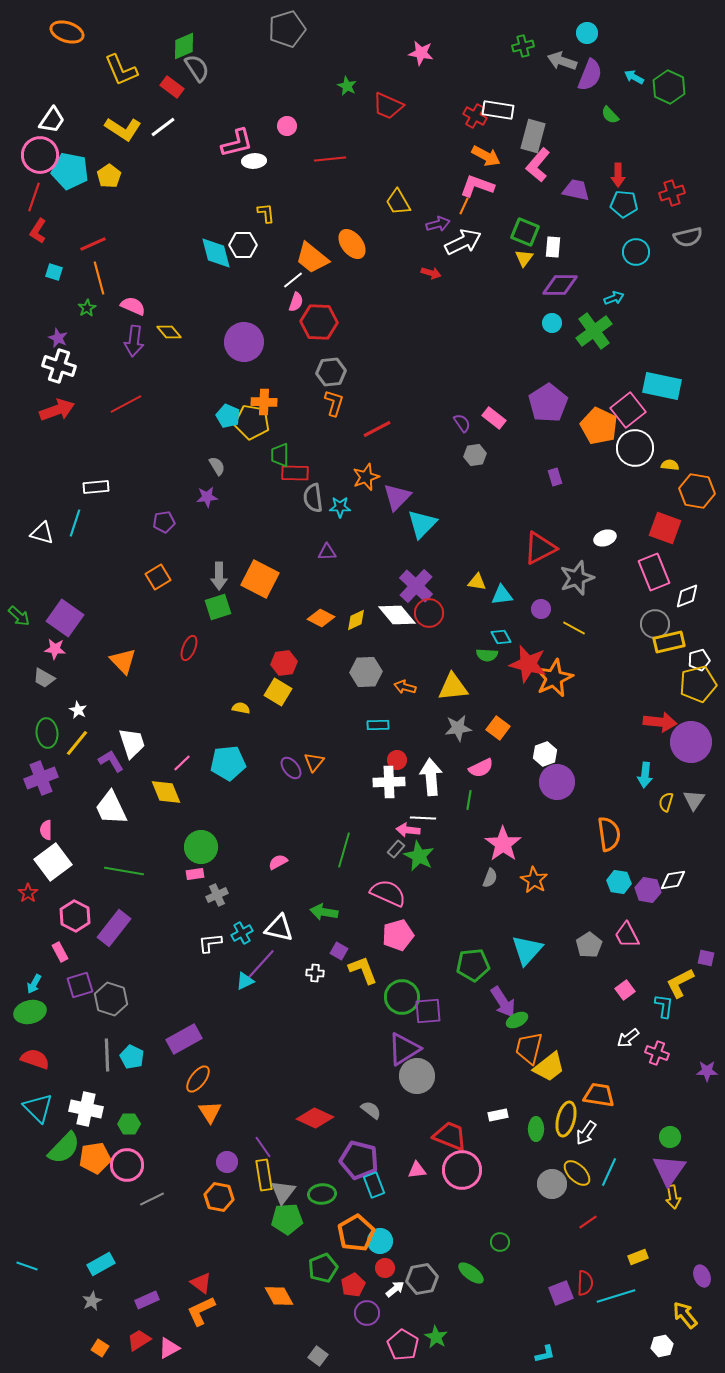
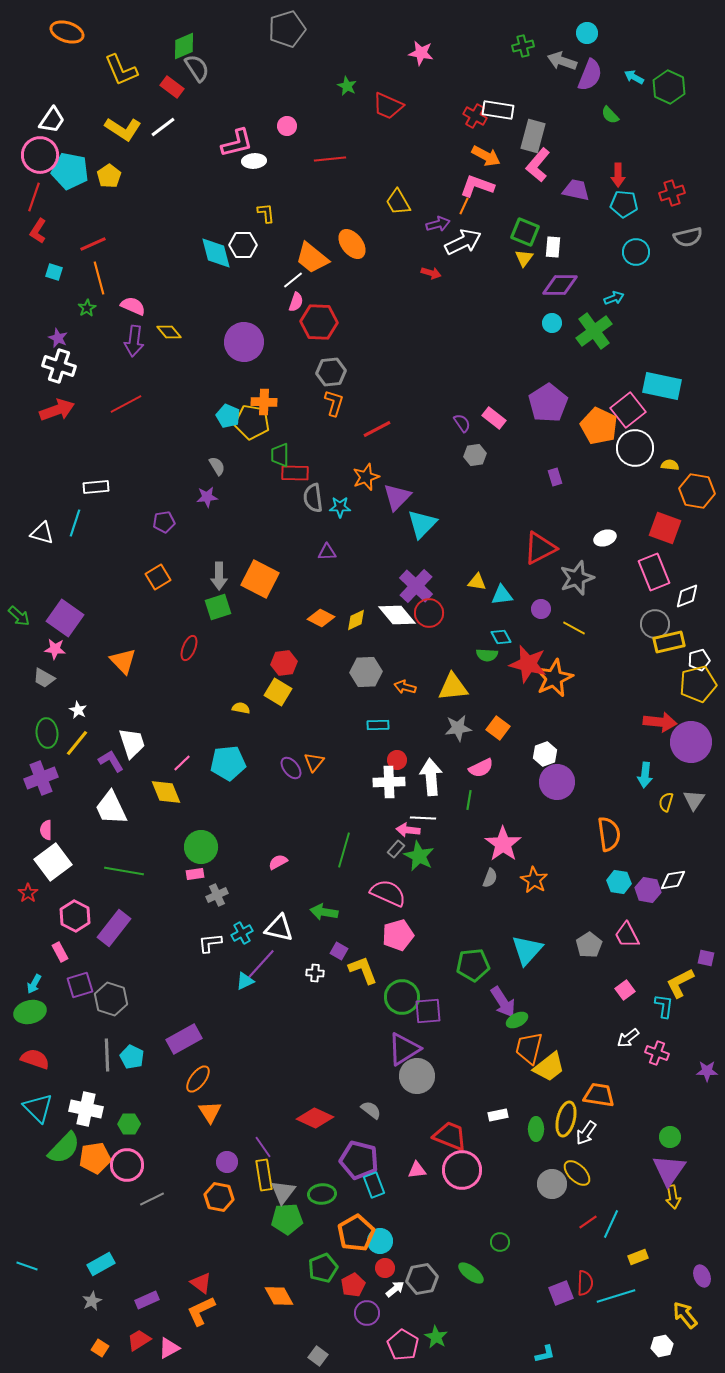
cyan line at (609, 1172): moved 2 px right, 52 px down
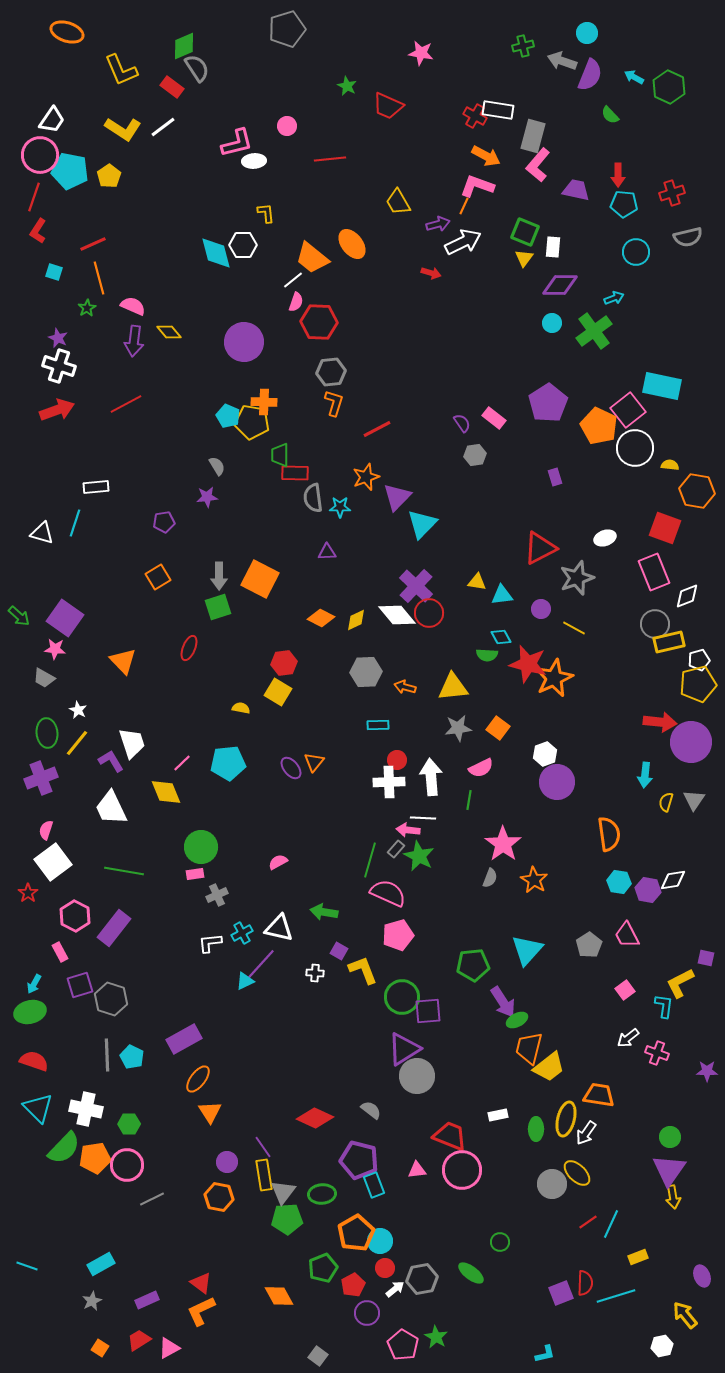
pink semicircle at (46, 830): rotated 18 degrees clockwise
green line at (344, 850): moved 26 px right, 10 px down
red semicircle at (35, 1059): moved 1 px left, 2 px down
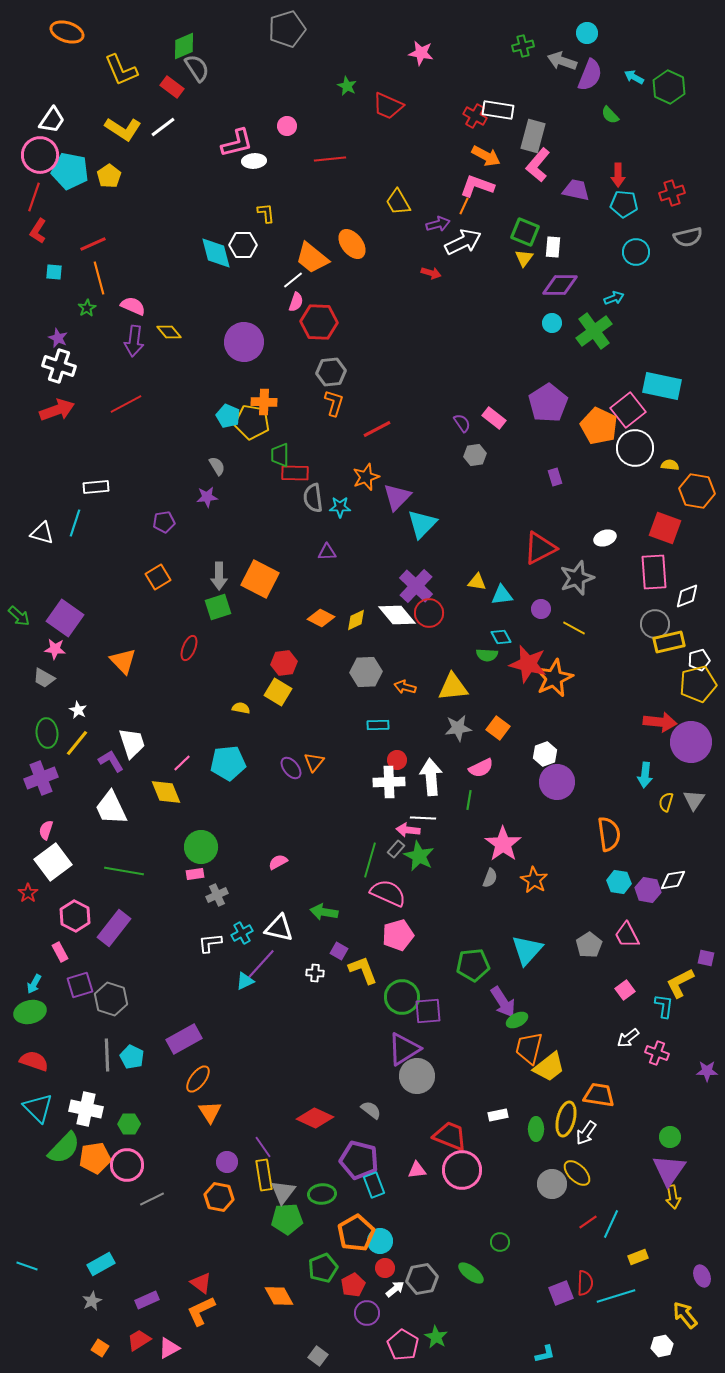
cyan square at (54, 272): rotated 12 degrees counterclockwise
pink rectangle at (654, 572): rotated 18 degrees clockwise
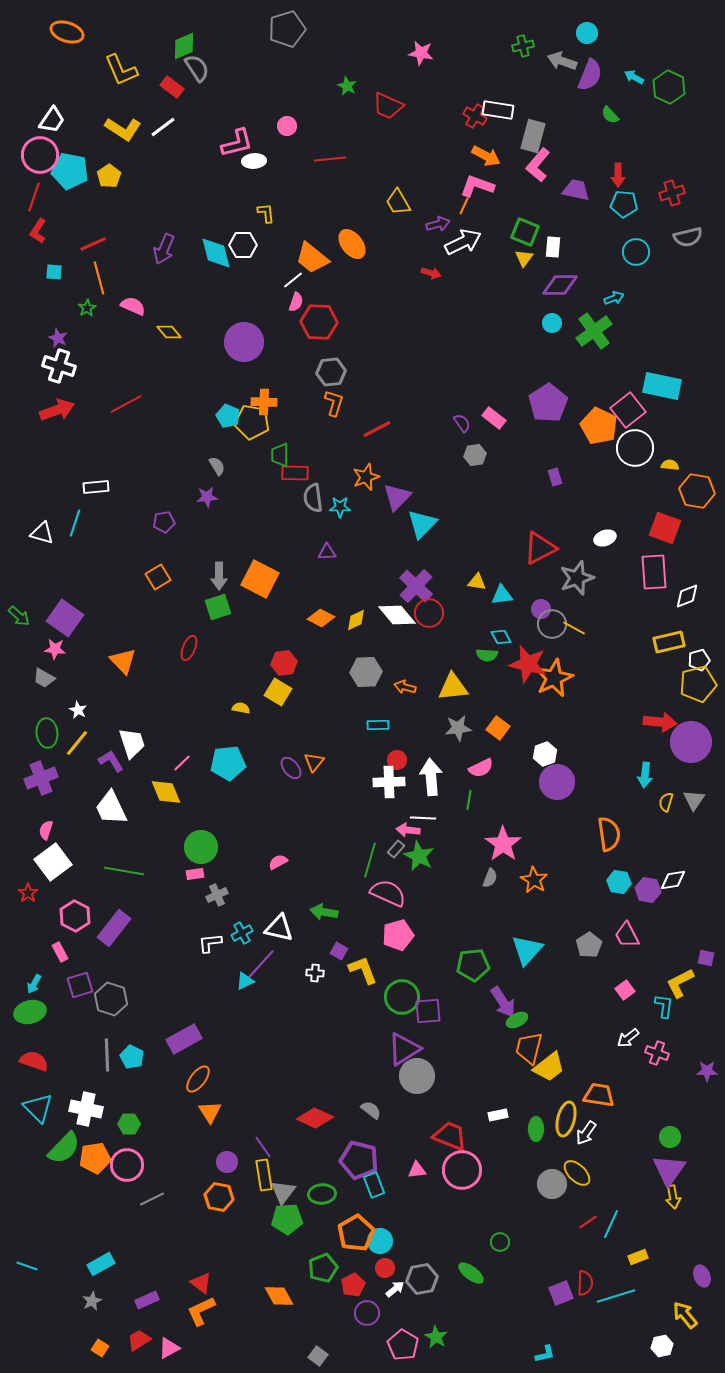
purple arrow at (134, 341): moved 30 px right, 92 px up; rotated 16 degrees clockwise
gray circle at (655, 624): moved 103 px left
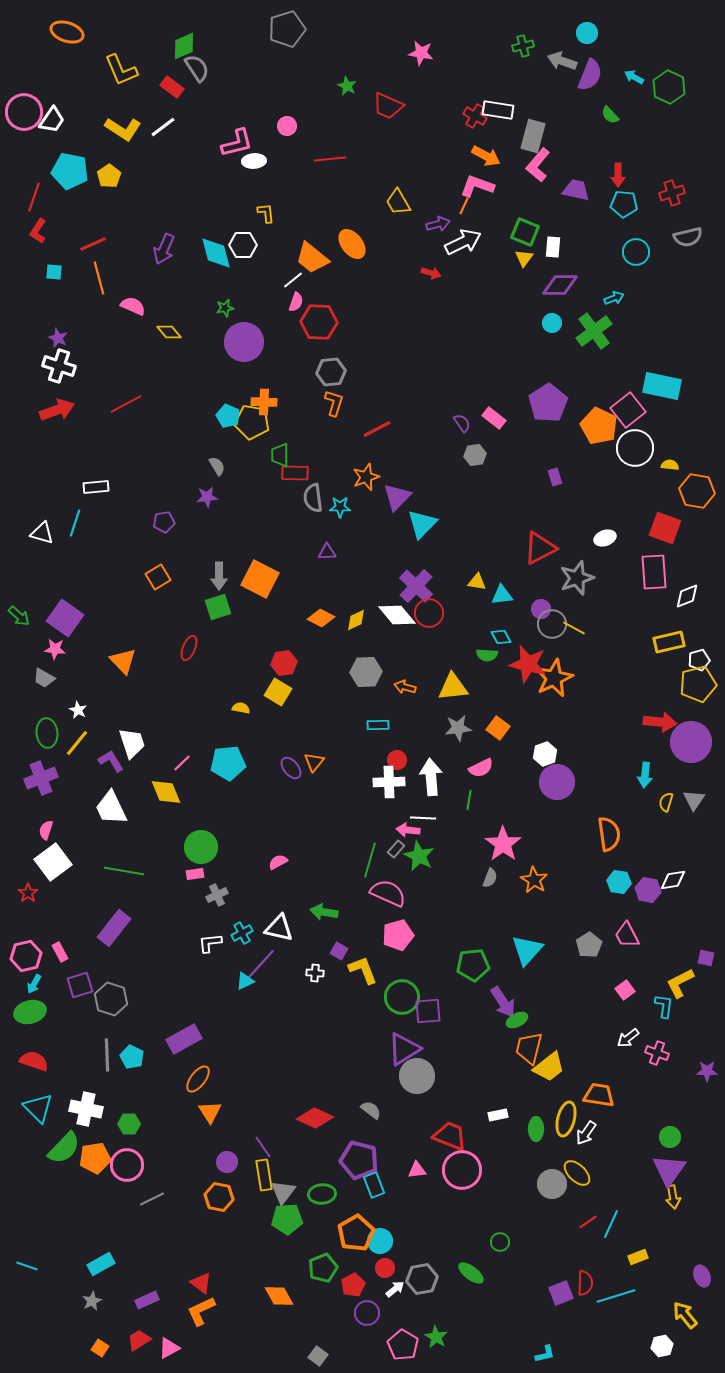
pink circle at (40, 155): moved 16 px left, 43 px up
green star at (87, 308): moved 138 px right; rotated 18 degrees clockwise
pink hexagon at (75, 916): moved 49 px left, 40 px down; rotated 20 degrees clockwise
